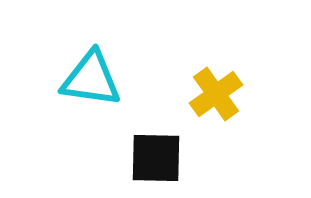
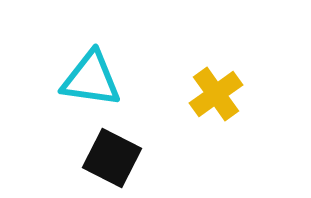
black square: moved 44 px left; rotated 26 degrees clockwise
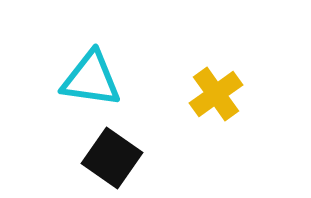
black square: rotated 8 degrees clockwise
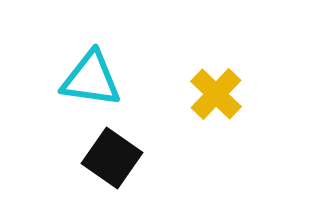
yellow cross: rotated 10 degrees counterclockwise
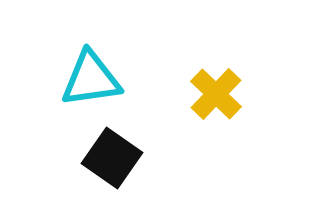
cyan triangle: rotated 16 degrees counterclockwise
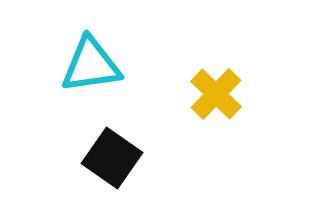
cyan triangle: moved 14 px up
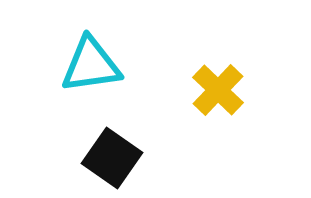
yellow cross: moved 2 px right, 4 px up
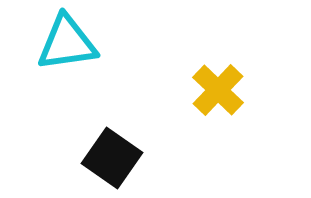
cyan triangle: moved 24 px left, 22 px up
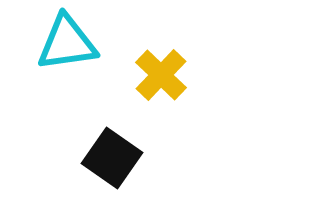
yellow cross: moved 57 px left, 15 px up
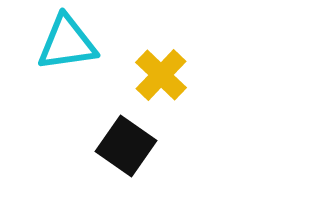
black square: moved 14 px right, 12 px up
